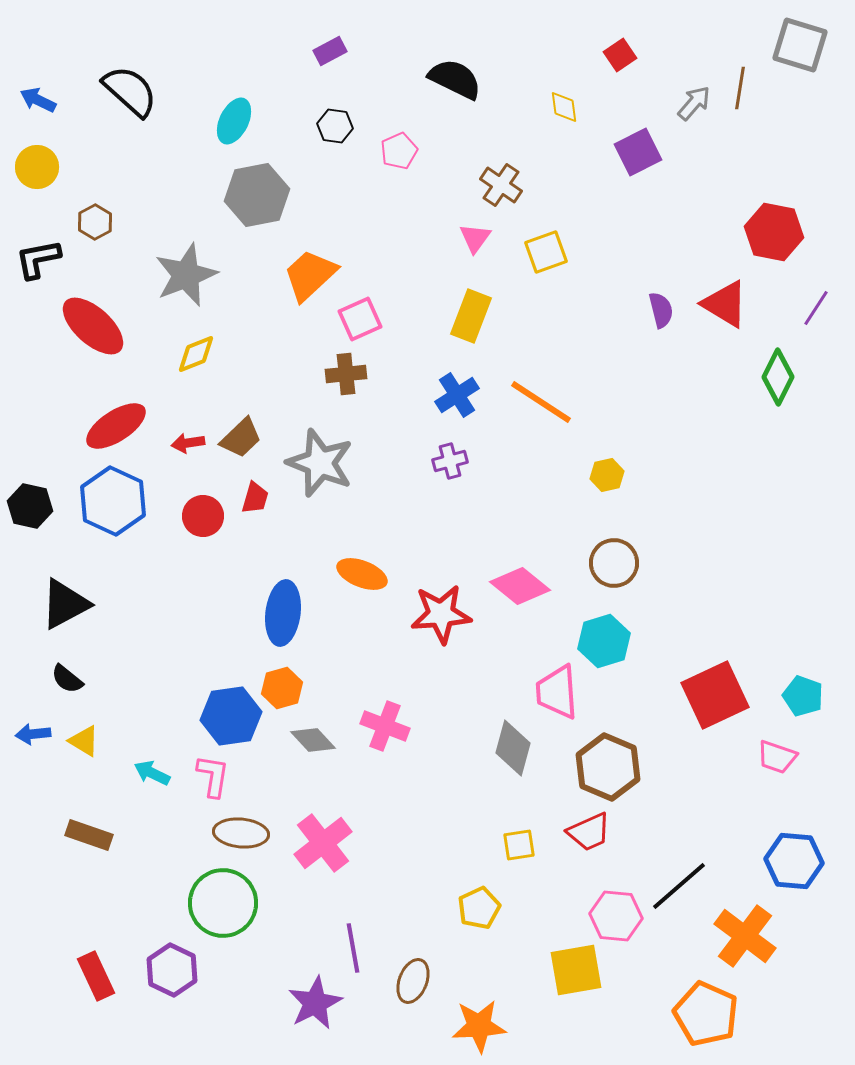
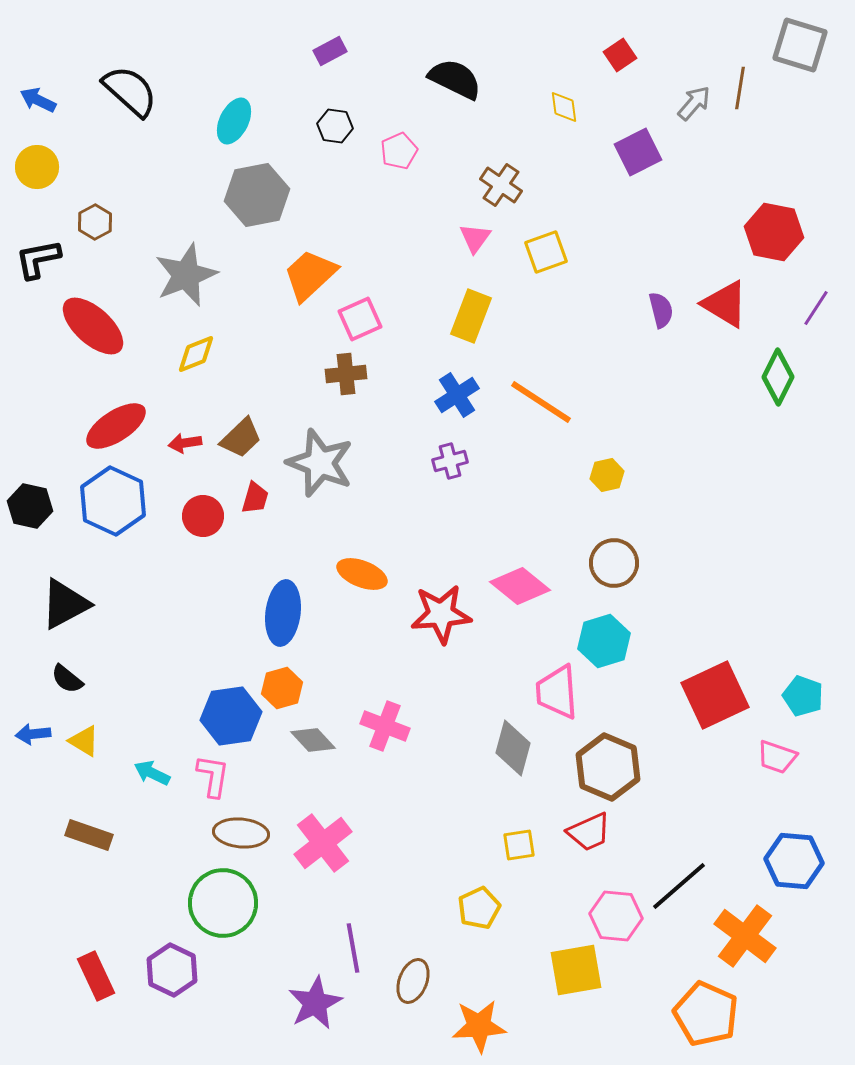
red arrow at (188, 443): moved 3 px left
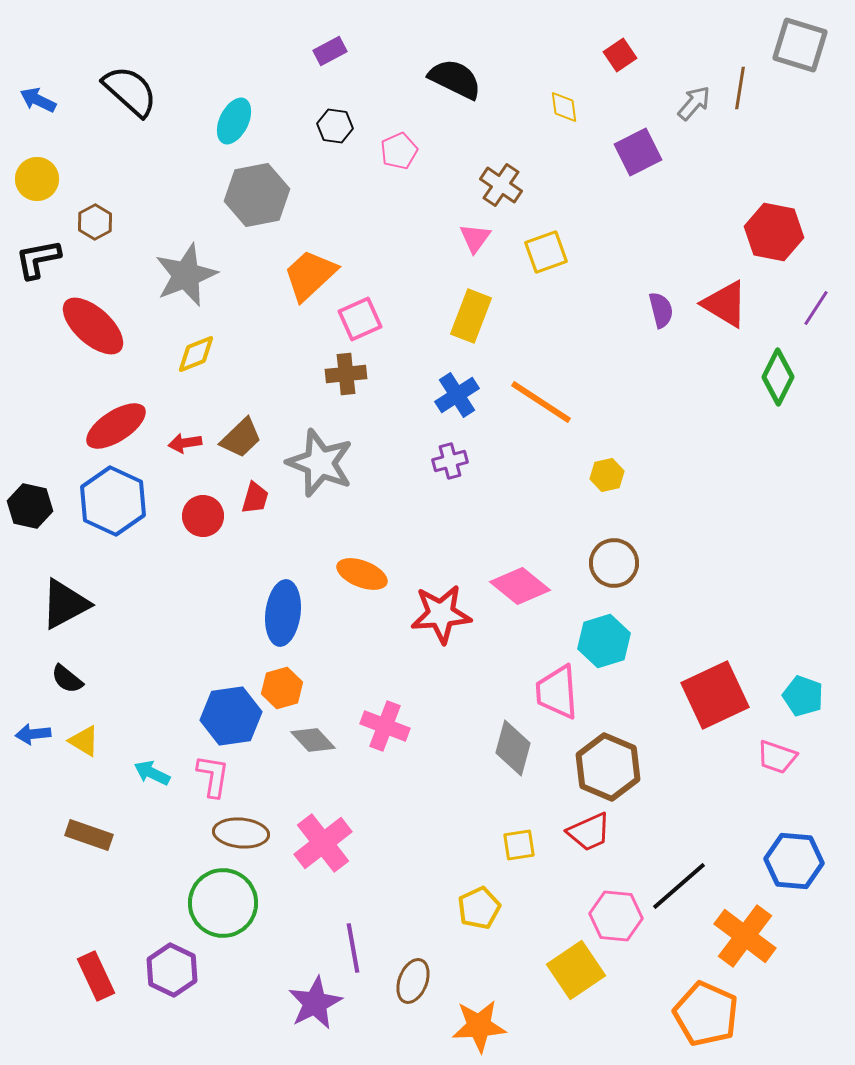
yellow circle at (37, 167): moved 12 px down
yellow square at (576, 970): rotated 24 degrees counterclockwise
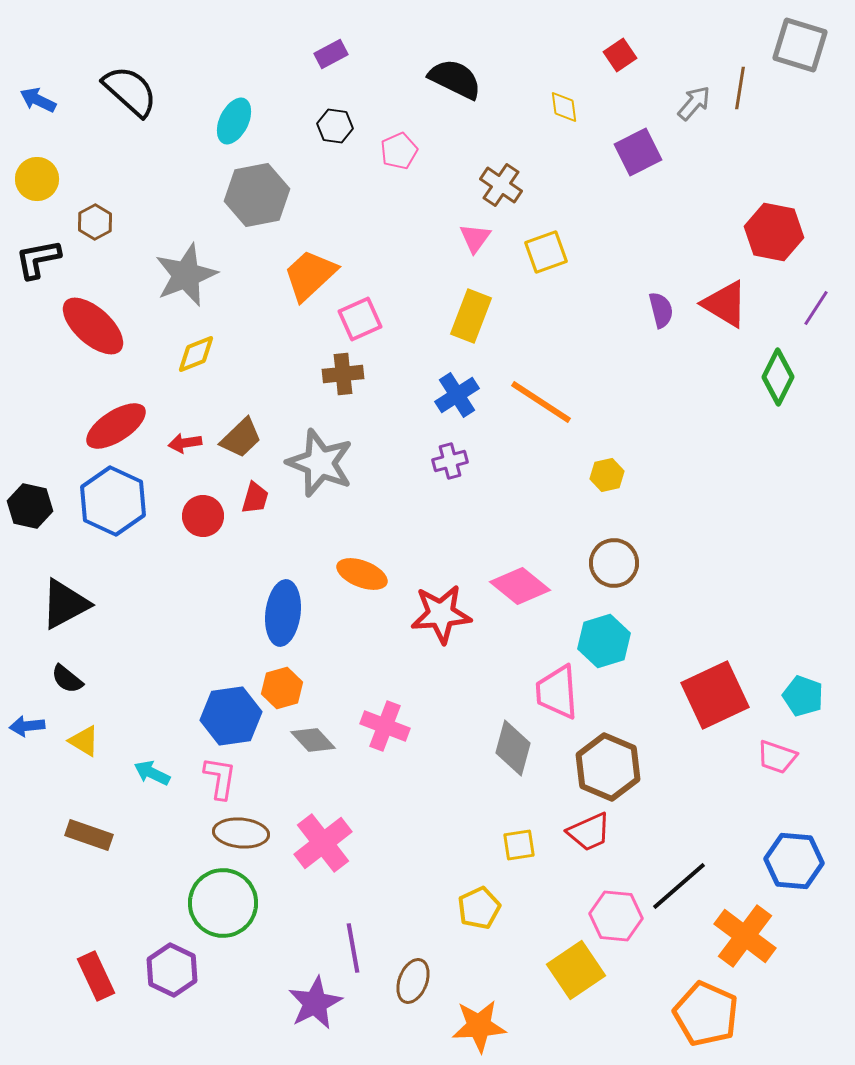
purple rectangle at (330, 51): moved 1 px right, 3 px down
brown cross at (346, 374): moved 3 px left
blue arrow at (33, 734): moved 6 px left, 8 px up
pink L-shape at (213, 776): moved 7 px right, 2 px down
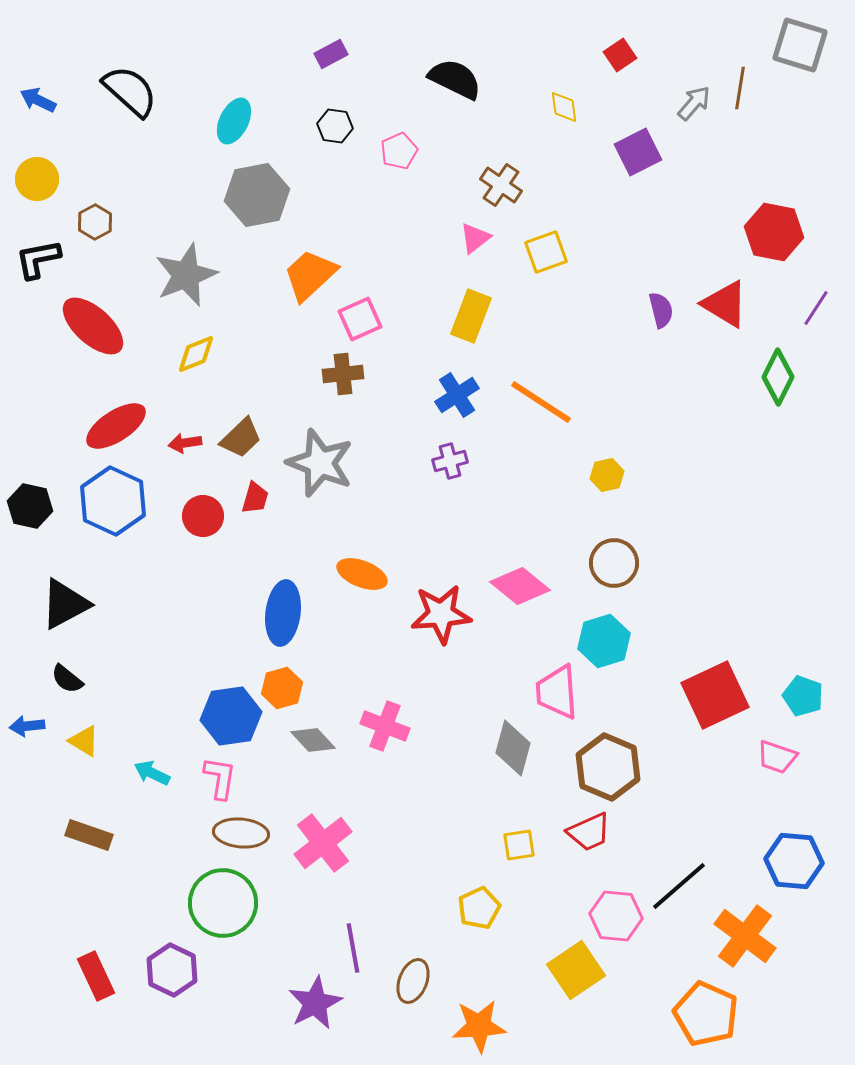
pink triangle at (475, 238): rotated 16 degrees clockwise
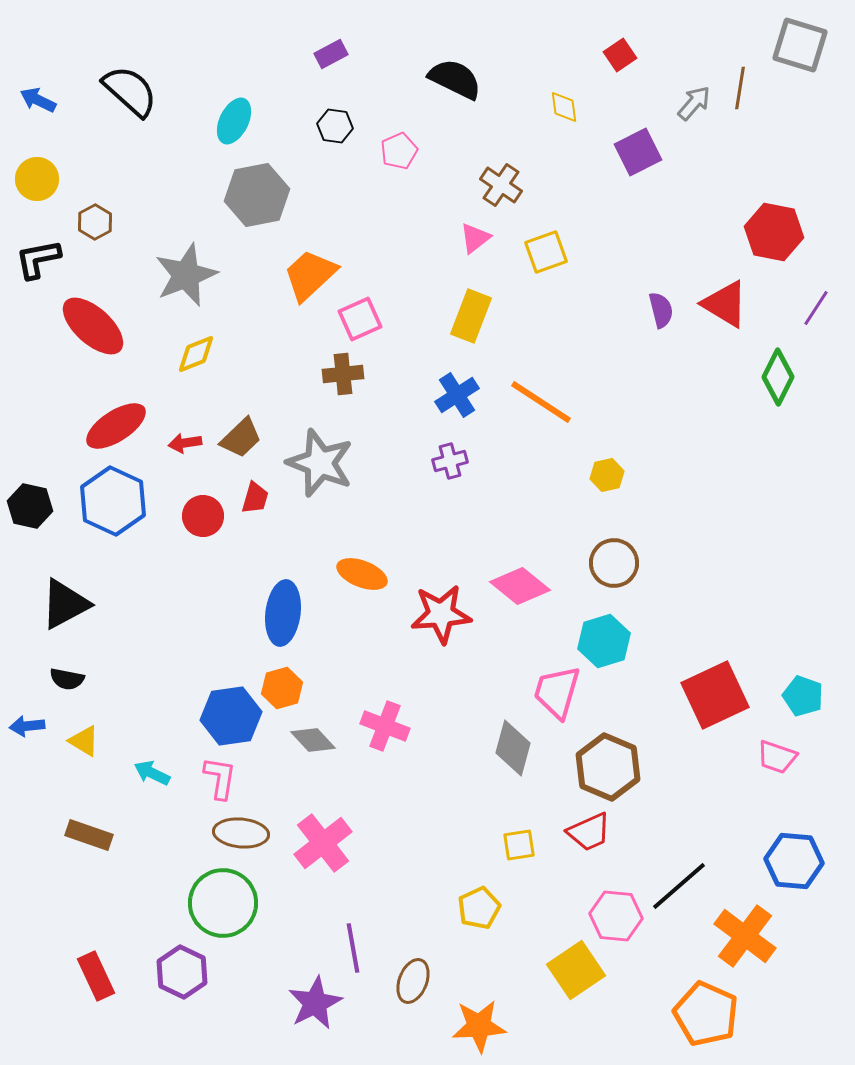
black semicircle at (67, 679): rotated 28 degrees counterclockwise
pink trapezoid at (557, 692): rotated 20 degrees clockwise
purple hexagon at (172, 970): moved 10 px right, 2 px down
